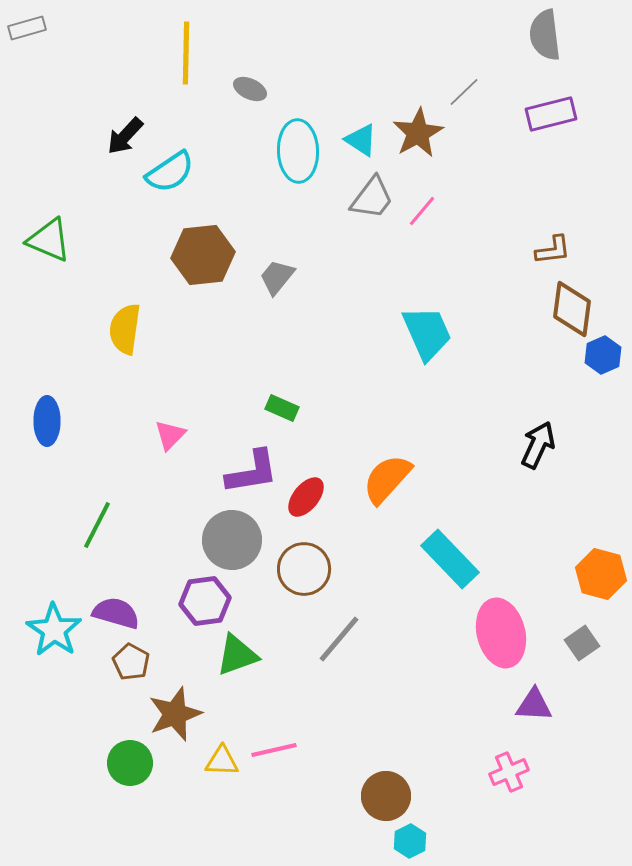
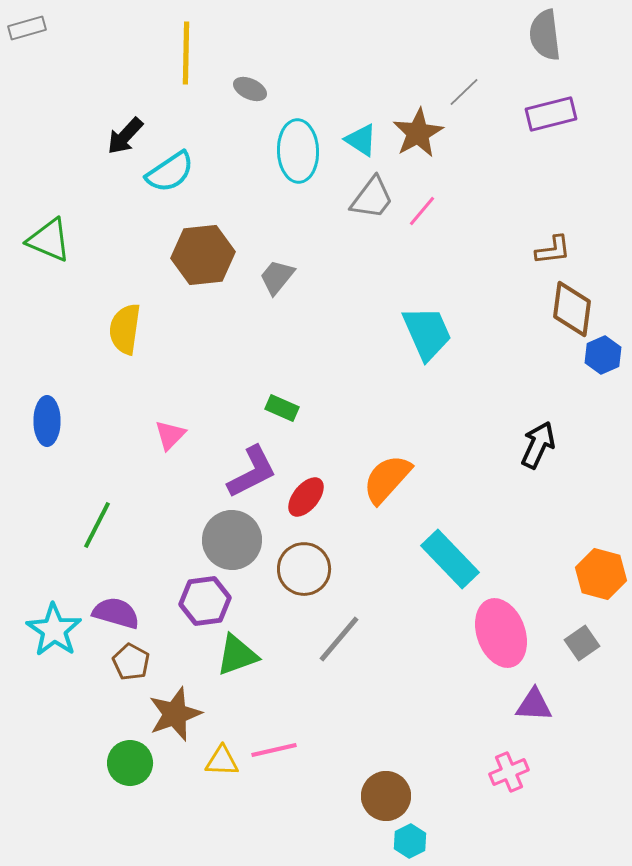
purple L-shape at (252, 472): rotated 18 degrees counterclockwise
pink ellipse at (501, 633): rotated 6 degrees counterclockwise
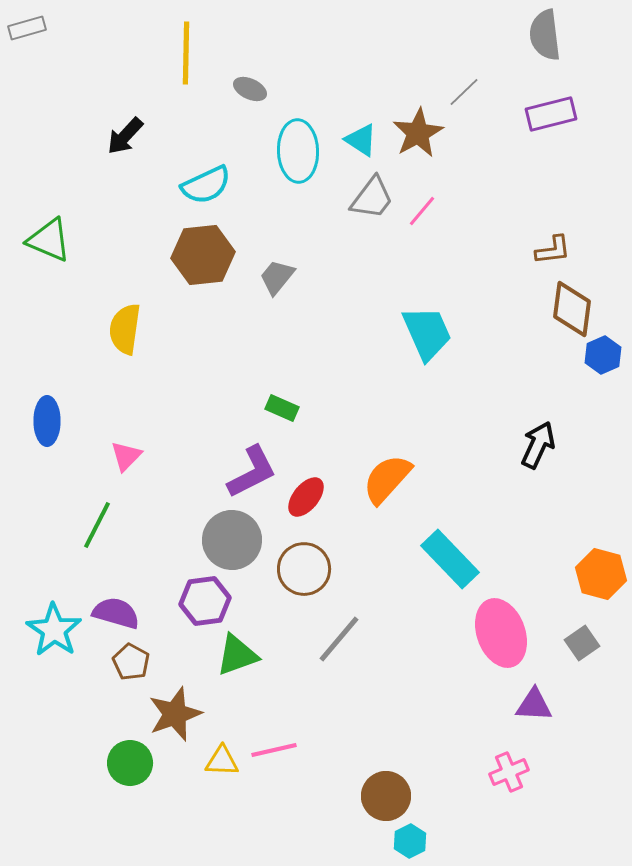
cyan semicircle at (170, 172): moved 36 px right, 13 px down; rotated 9 degrees clockwise
pink triangle at (170, 435): moved 44 px left, 21 px down
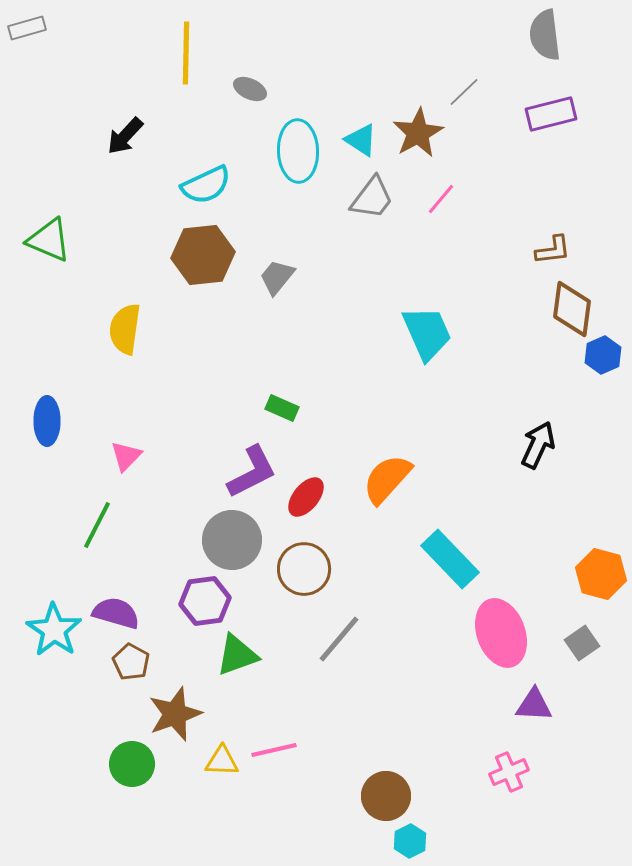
pink line at (422, 211): moved 19 px right, 12 px up
green circle at (130, 763): moved 2 px right, 1 px down
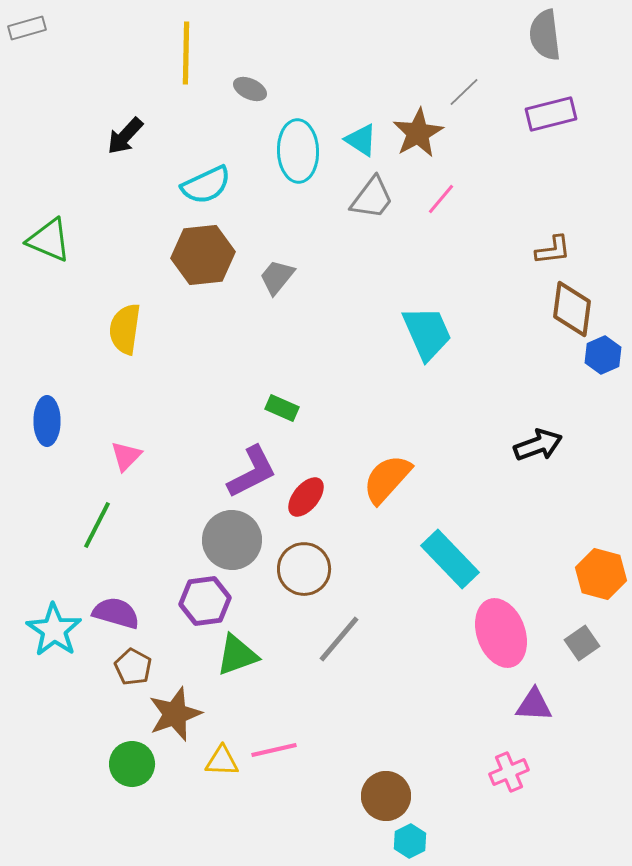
black arrow at (538, 445): rotated 45 degrees clockwise
brown pentagon at (131, 662): moved 2 px right, 5 px down
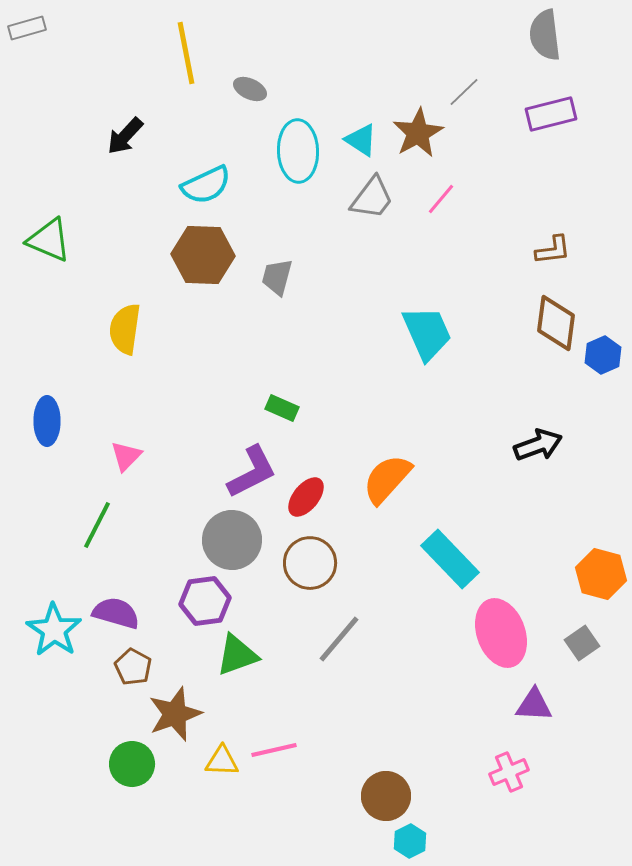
yellow line at (186, 53): rotated 12 degrees counterclockwise
brown hexagon at (203, 255): rotated 8 degrees clockwise
gray trapezoid at (277, 277): rotated 24 degrees counterclockwise
brown diamond at (572, 309): moved 16 px left, 14 px down
brown circle at (304, 569): moved 6 px right, 6 px up
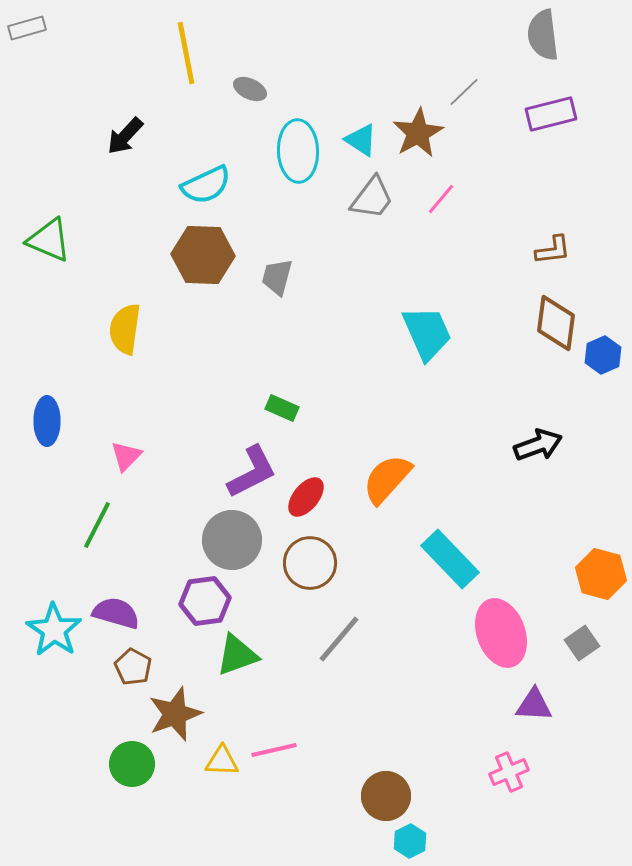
gray semicircle at (545, 35): moved 2 px left
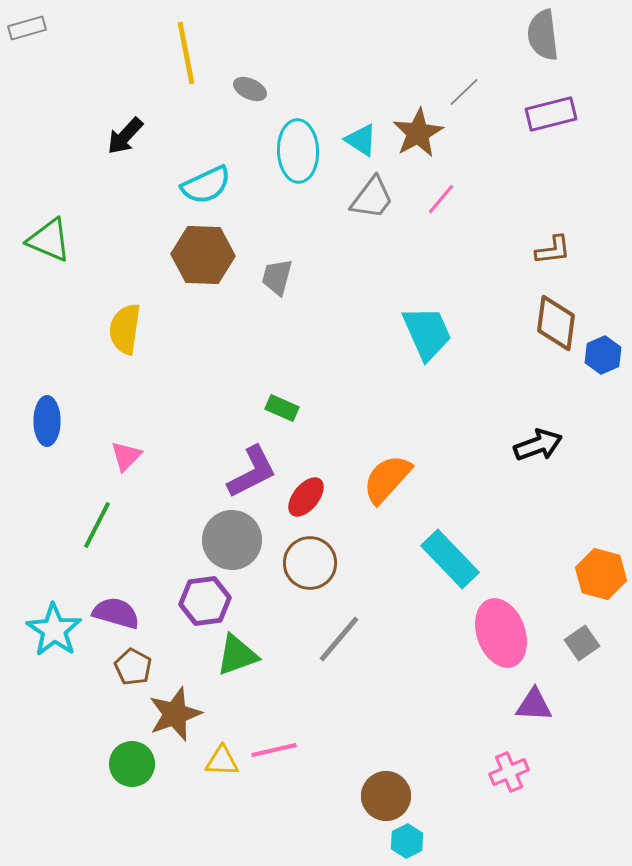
cyan hexagon at (410, 841): moved 3 px left
